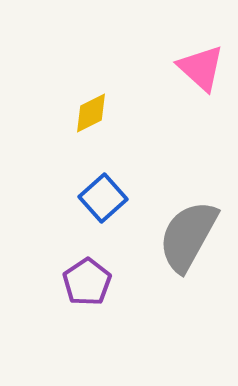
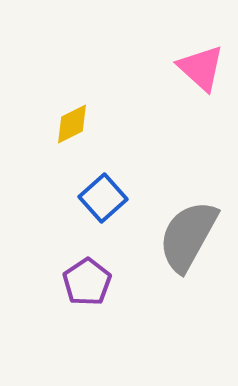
yellow diamond: moved 19 px left, 11 px down
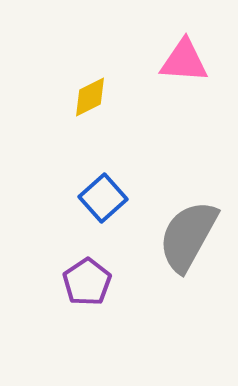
pink triangle: moved 17 px left, 7 px up; rotated 38 degrees counterclockwise
yellow diamond: moved 18 px right, 27 px up
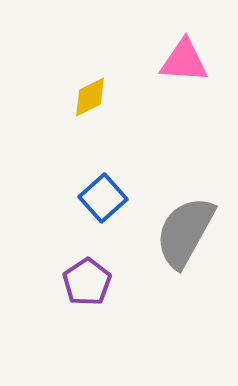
gray semicircle: moved 3 px left, 4 px up
